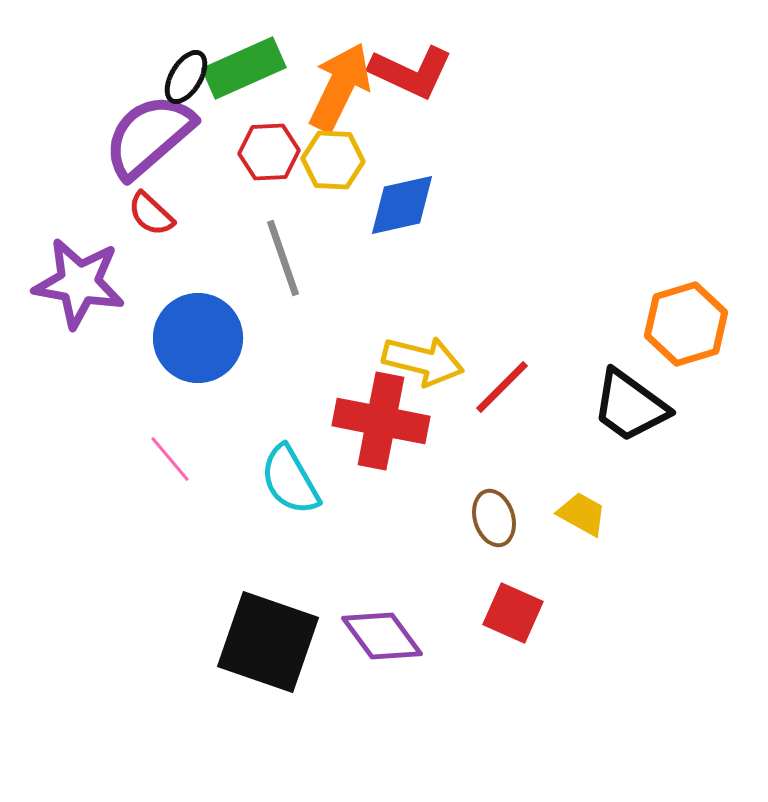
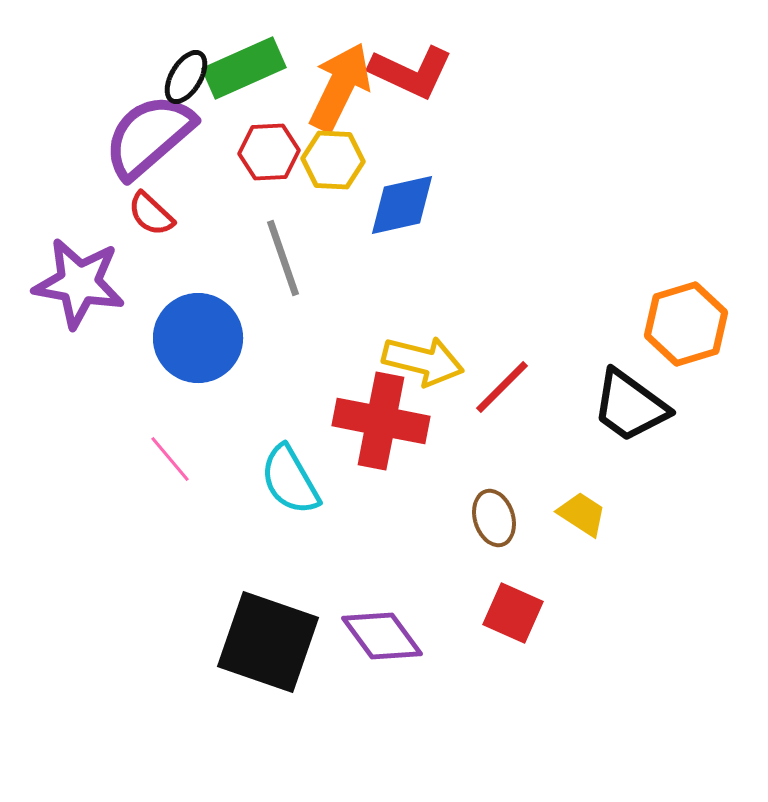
yellow trapezoid: rotated 4 degrees clockwise
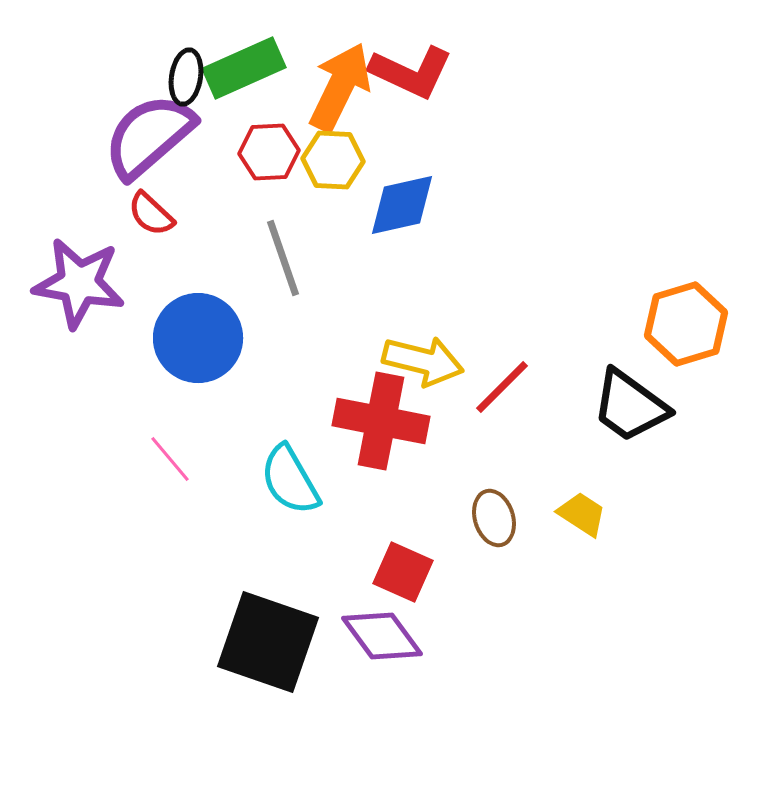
black ellipse: rotated 22 degrees counterclockwise
red square: moved 110 px left, 41 px up
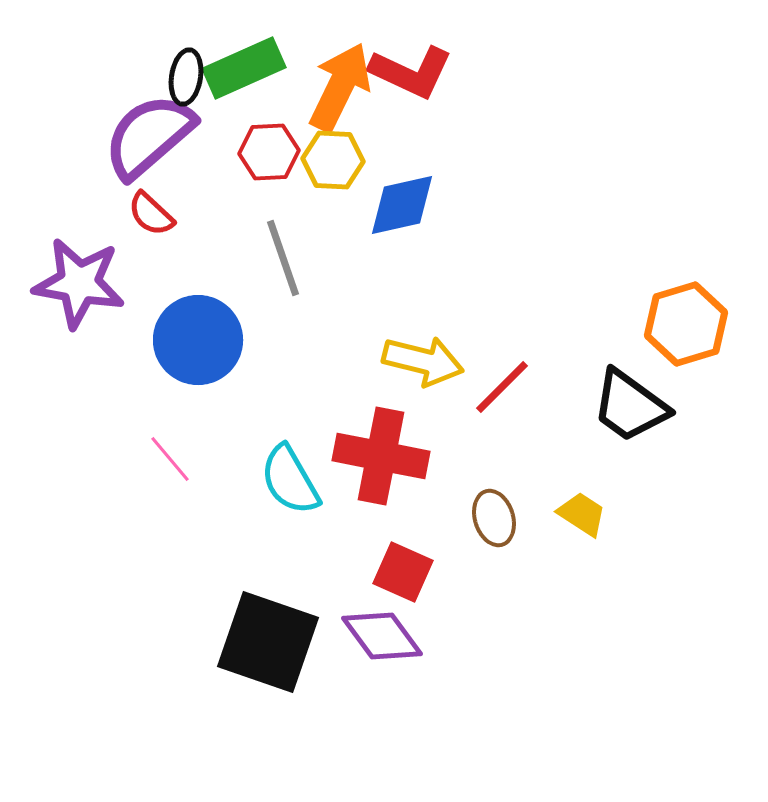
blue circle: moved 2 px down
red cross: moved 35 px down
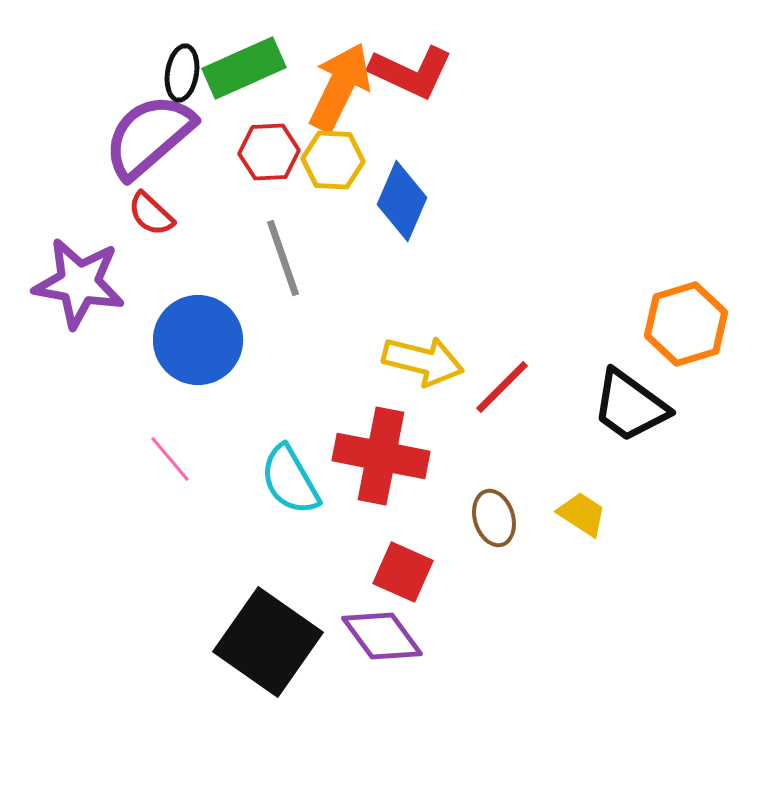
black ellipse: moved 4 px left, 4 px up
blue diamond: moved 4 px up; rotated 54 degrees counterclockwise
black square: rotated 16 degrees clockwise
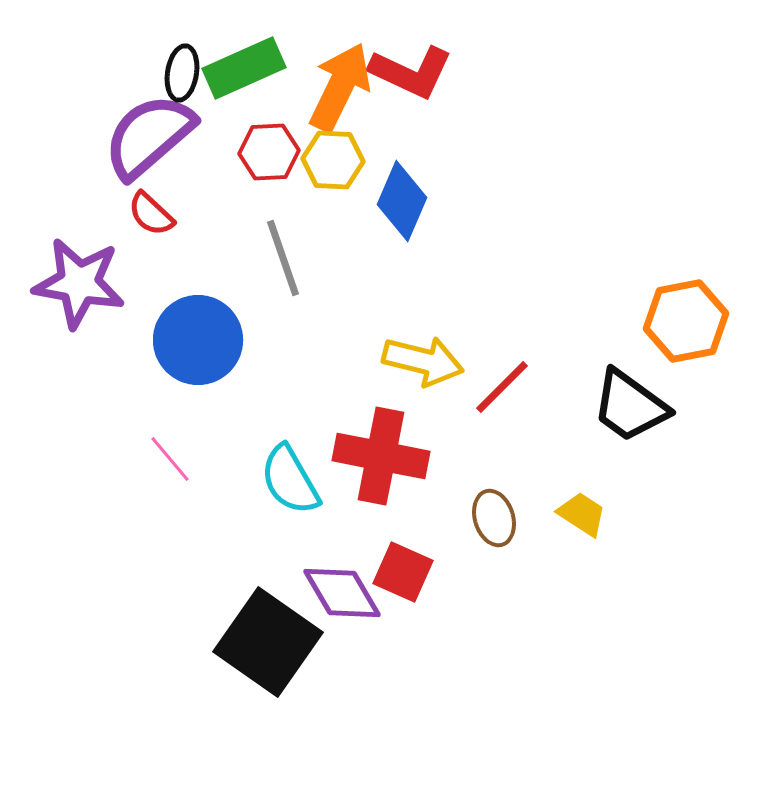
orange hexagon: moved 3 px up; rotated 6 degrees clockwise
purple diamond: moved 40 px left, 43 px up; rotated 6 degrees clockwise
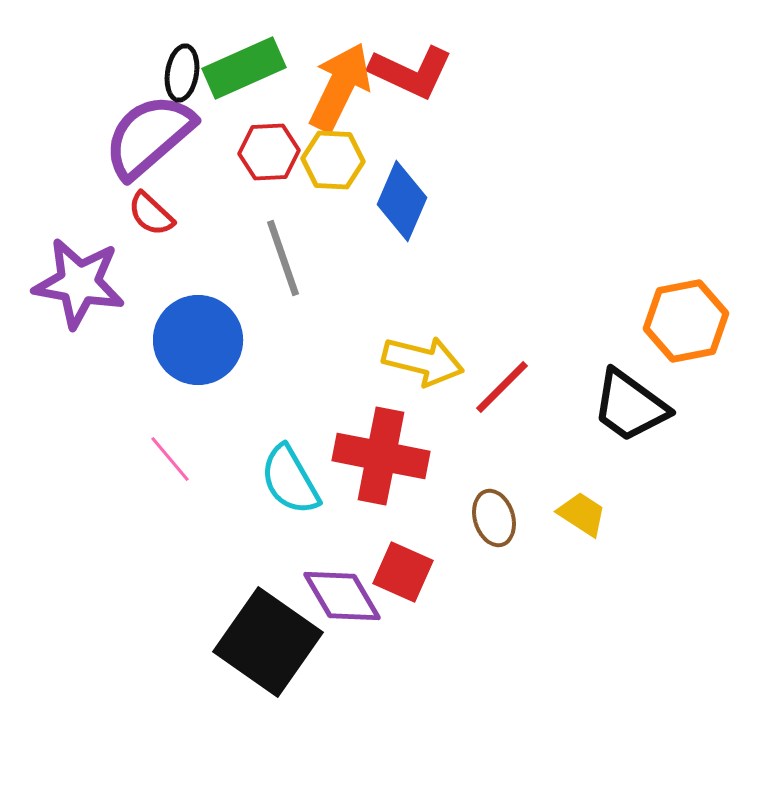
purple diamond: moved 3 px down
